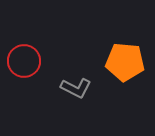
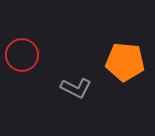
red circle: moved 2 px left, 6 px up
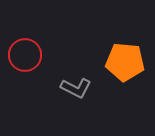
red circle: moved 3 px right
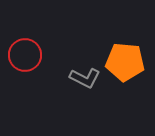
gray L-shape: moved 9 px right, 10 px up
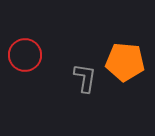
gray L-shape: rotated 108 degrees counterclockwise
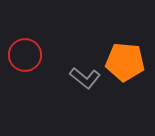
gray L-shape: rotated 120 degrees clockwise
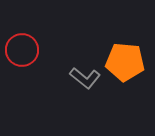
red circle: moved 3 px left, 5 px up
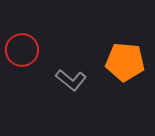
gray L-shape: moved 14 px left, 2 px down
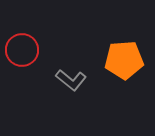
orange pentagon: moved 1 px left, 2 px up; rotated 9 degrees counterclockwise
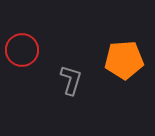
gray L-shape: rotated 112 degrees counterclockwise
